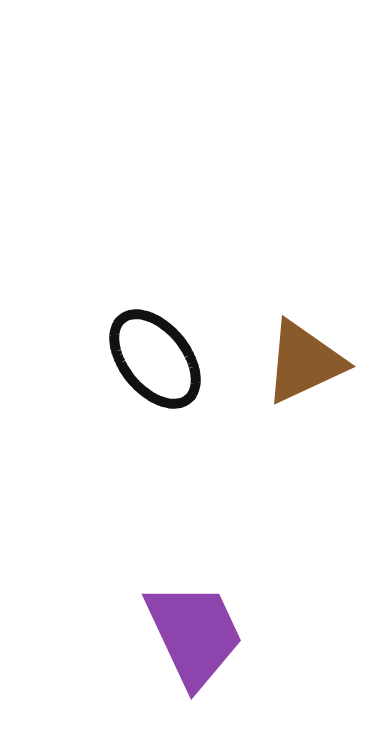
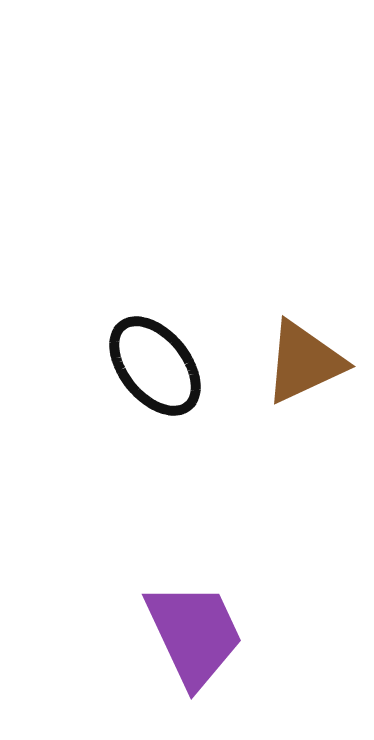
black ellipse: moved 7 px down
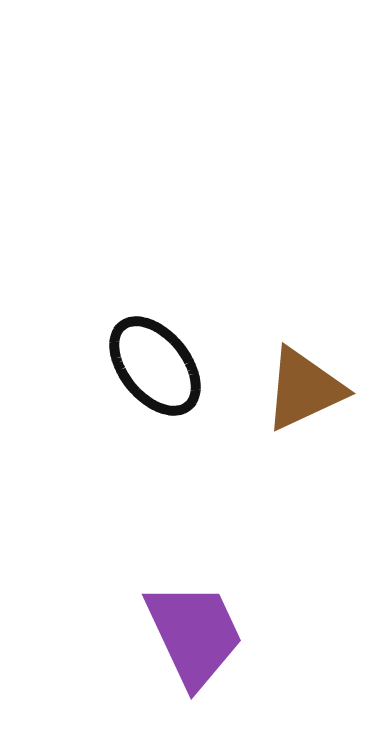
brown triangle: moved 27 px down
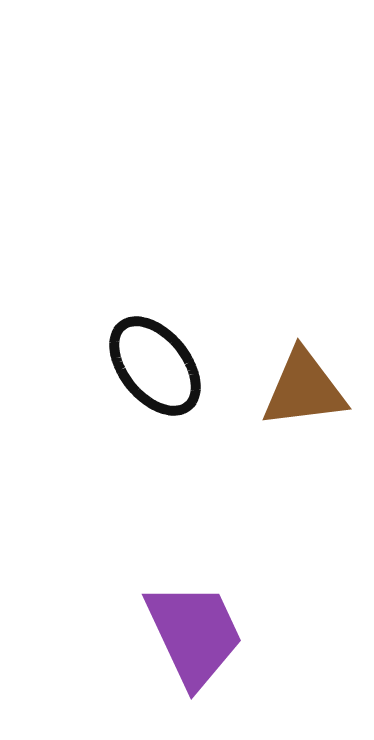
brown triangle: rotated 18 degrees clockwise
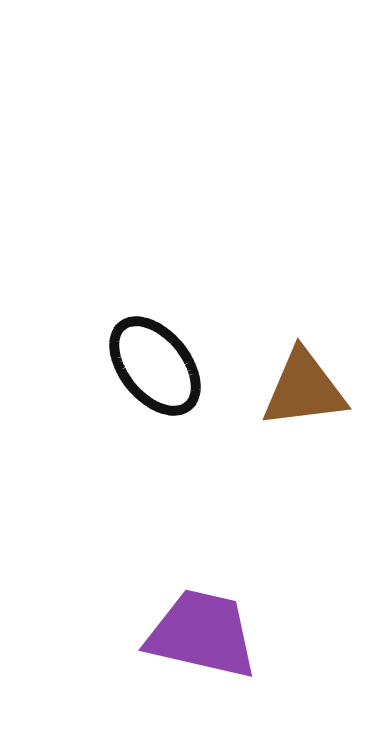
purple trapezoid: moved 8 px right; rotated 52 degrees counterclockwise
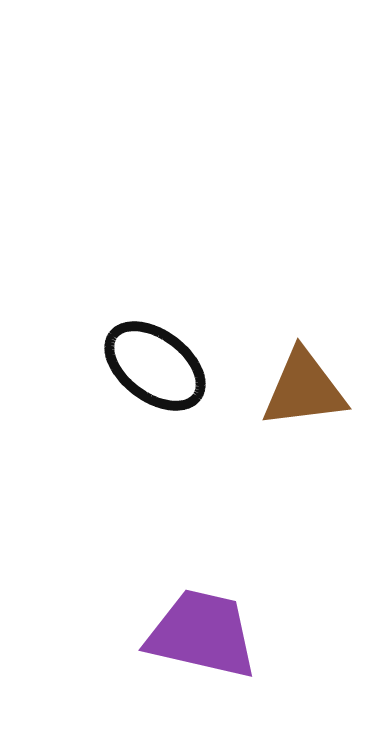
black ellipse: rotated 14 degrees counterclockwise
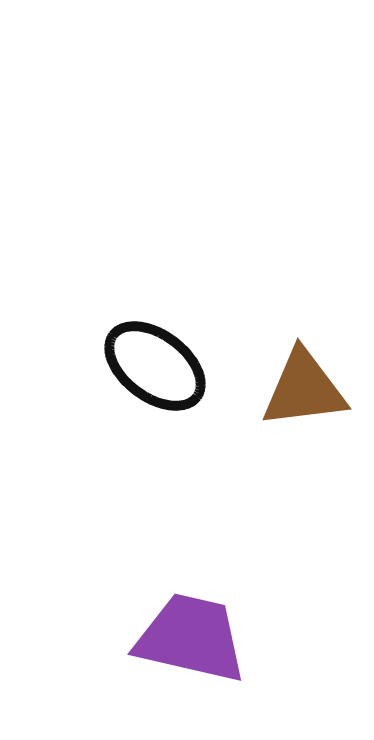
purple trapezoid: moved 11 px left, 4 px down
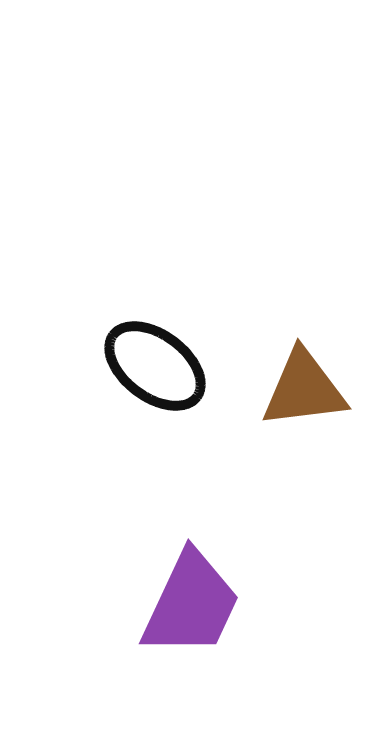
purple trapezoid: moved 34 px up; rotated 102 degrees clockwise
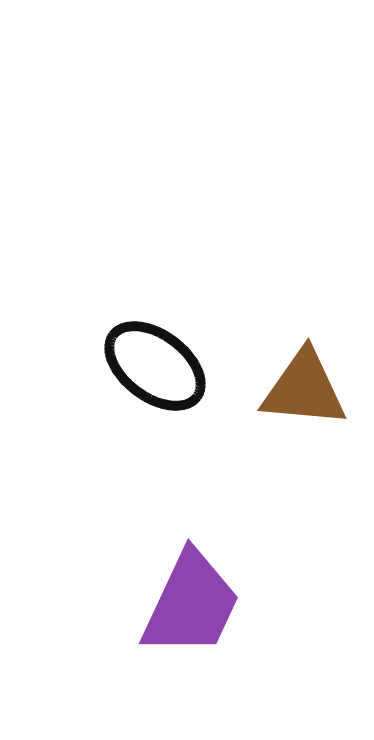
brown triangle: rotated 12 degrees clockwise
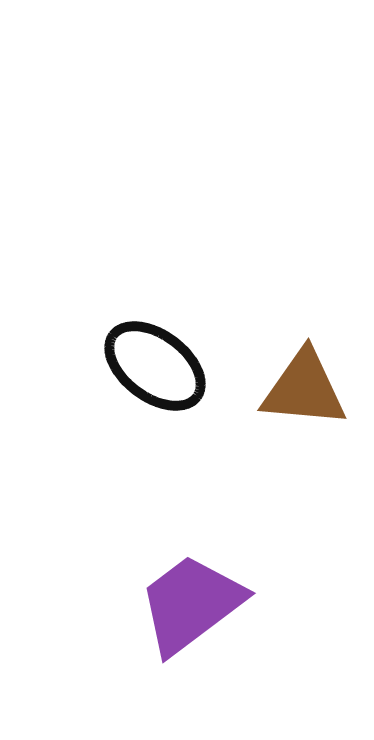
purple trapezoid: rotated 152 degrees counterclockwise
